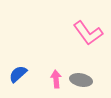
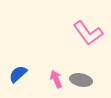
pink arrow: rotated 18 degrees counterclockwise
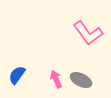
blue semicircle: moved 1 px left, 1 px down; rotated 12 degrees counterclockwise
gray ellipse: rotated 15 degrees clockwise
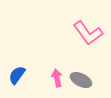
pink arrow: moved 1 px right, 1 px up; rotated 12 degrees clockwise
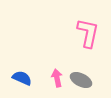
pink L-shape: rotated 132 degrees counterclockwise
blue semicircle: moved 5 px right, 3 px down; rotated 78 degrees clockwise
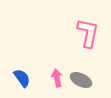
blue semicircle: rotated 30 degrees clockwise
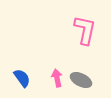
pink L-shape: moved 3 px left, 3 px up
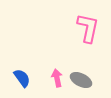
pink L-shape: moved 3 px right, 2 px up
